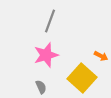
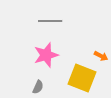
gray line: rotated 70 degrees clockwise
yellow square: rotated 20 degrees counterclockwise
gray semicircle: moved 3 px left; rotated 48 degrees clockwise
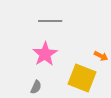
pink star: moved 1 px left, 1 px up; rotated 15 degrees counterclockwise
gray semicircle: moved 2 px left
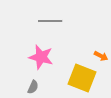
pink star: moved 4 px left, 3 px down; rotated 25 degrees counterclockwise
gray semicircle: moved 3 px left
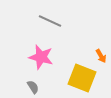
gray line: rotated 25 degrees clockwise
orange arrow: rotated 32 degrees clockwise
gray semicircle: rotated 56 degrees counterclockwise
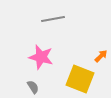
gray line: moved 3 px right, 2 px up; rotated 35 degrees counterclockwise
orange arrow: rotated 104 degrees counterclockwise
yellow square: moved 2 px left, 1 px down
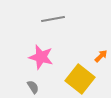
yellow square: rotated 16 degrees clockwise
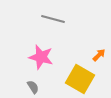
gray line: rotated 25 degrees clockwise
orange arrow: moved 2 px left, 1 px up
yellow square: rotated 8 degrees counterclockwise
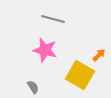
pink star: moved 4 px right, 7 px up
yellow square: moved 4 px up
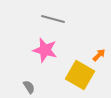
gray semicircle: moved 4 px left
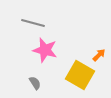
gray line: moved 20 px left, 4 px down
gray semicircle: moved 6 px right, 4 px up
